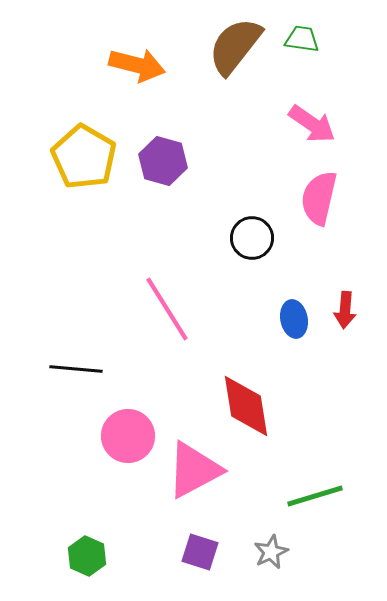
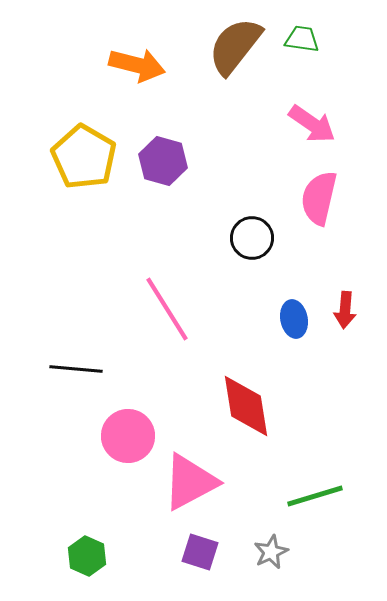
pink triangle: moved 4 px left, 12 px down
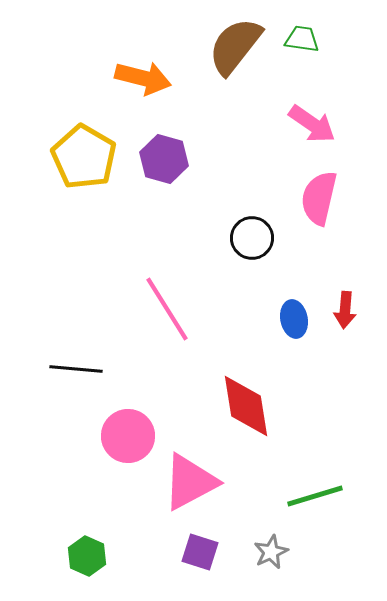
orange arrow: moved 6 px right, 13 px down
purple hexagon: moved 1 px right, 2 px up
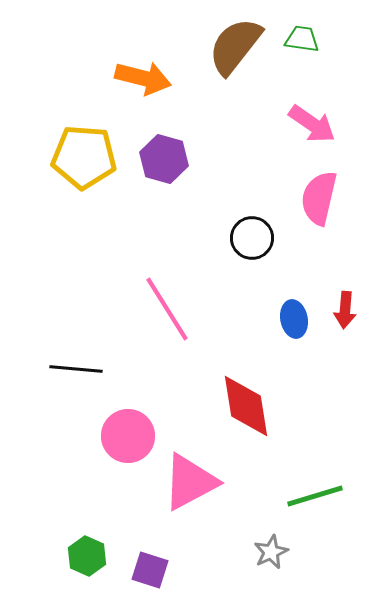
yellow pentagon: rotated 26 degrees counterclockwise
purple square: moved 50 px left, 18 px down
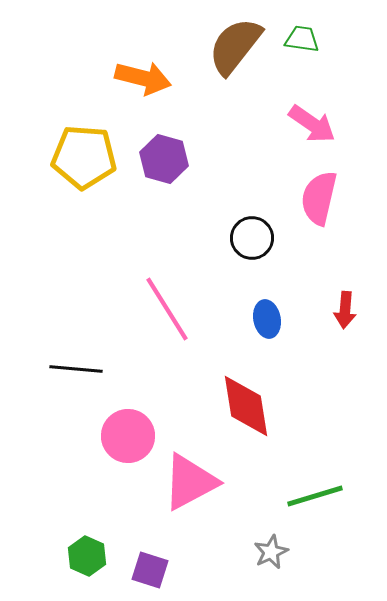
blue ellipse: moved 27 px left
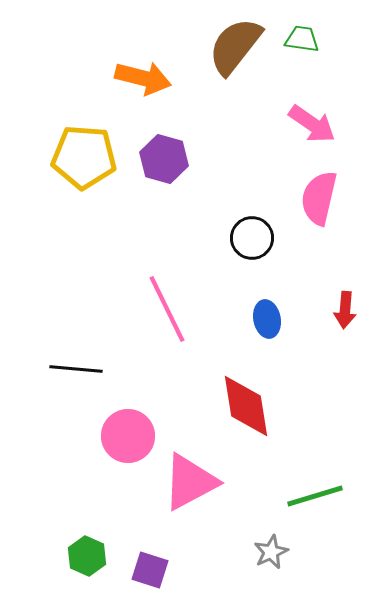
pink line: rotated 6 degrees clockwise
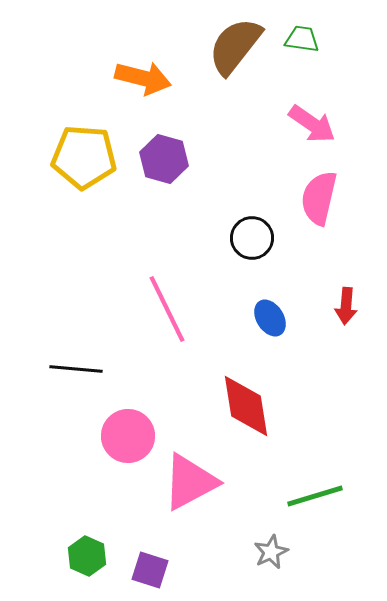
red arrow: moved 1 px right, 4 px up
blue ellipse: moved 3 px right, 1 px up; rotated 21 degrees counterclockwise
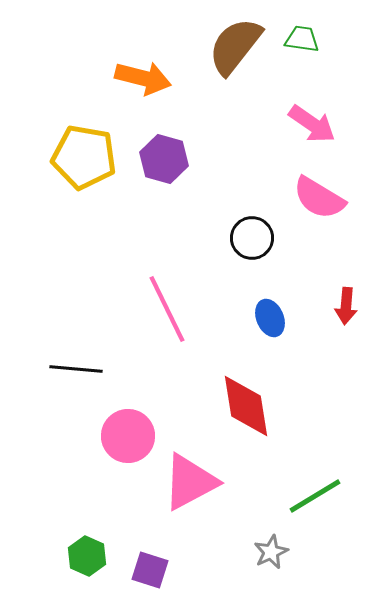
yellow pentagon: rotated 6 degrees clockwise
pink semicircle: rotated 72 degrees counterclockwise
blue ellipse: rotated 9 degrees clockwise
green line: rotated 14 degrees counterclockwise
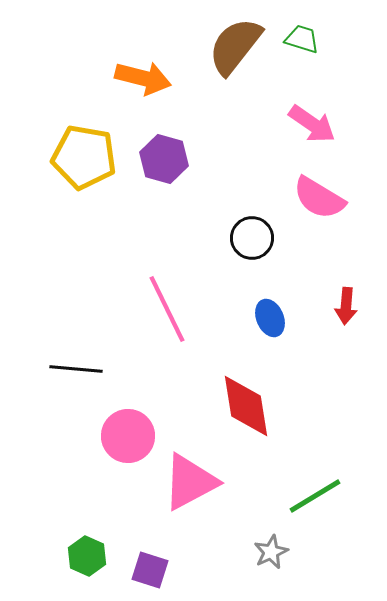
green trapezoid: rotated 9 degrees clockwise
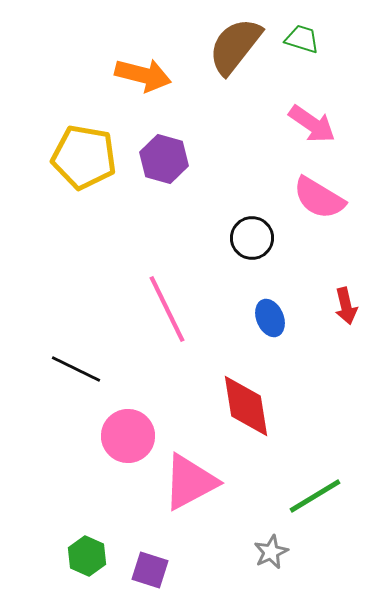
orange arrow: moved 3 px up
red arrow: rotated 18 degrees counterclockwise
black line: rotated 21 degrees clockwise
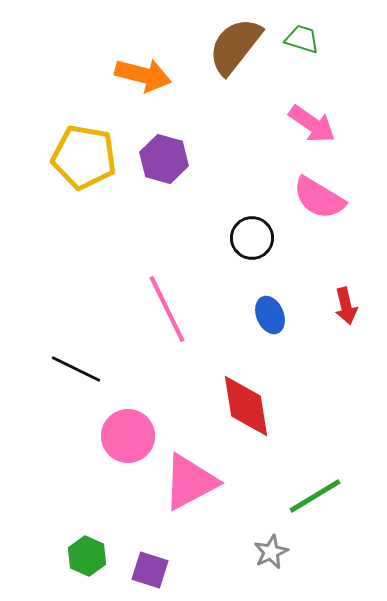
blue ellipse: moved 3 px up
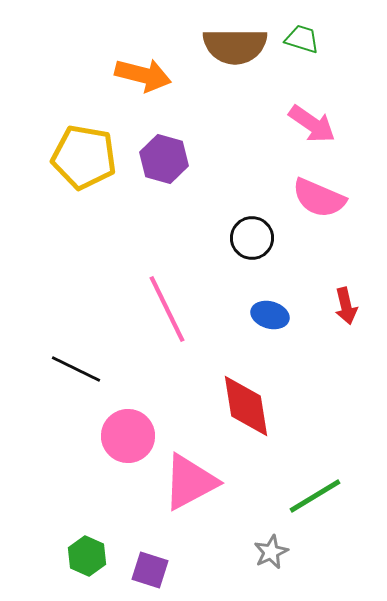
brown semicircle: rotated 128 degrees counterclockwise
pink semicircle: rotated 8 degrees counterclockwise
blue ellipse: rotated 51 degrees counterclockwise
